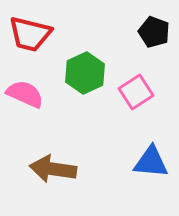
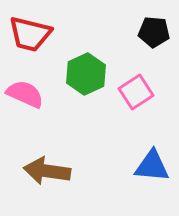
black pentagon: rotated 16 degrees counterclockwise
green hexagon: moved 1 px right, 1 px down
blue triangle: moved 1 px right, 4 px down
brown arrow: moved 6 px left, 2 px down
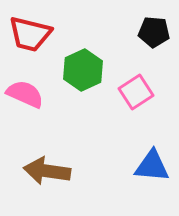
green hexagon: moved 3 px left, 4 px up
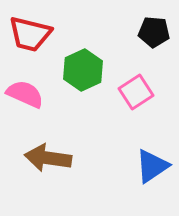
blue triangle: rotated 39 degrees counterclockwise
brown arrow: moved 1 px right, 13 px up
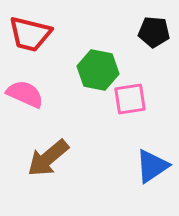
green hexagon: moved 15 px right; rotated 24 degrees counterclockwise
pink square: moved 6 px left, 7 px down; rotated 24 degrees clockwise
brown arrow: rotated 48 degrees counterclockwise
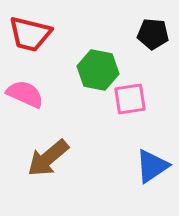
black pentagon: moved 1 px left, 2 px down
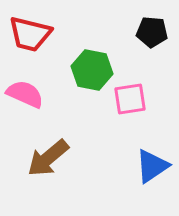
black pentagon: moved 1 px left, 2 px up
green hexagon: moved 6 px left
